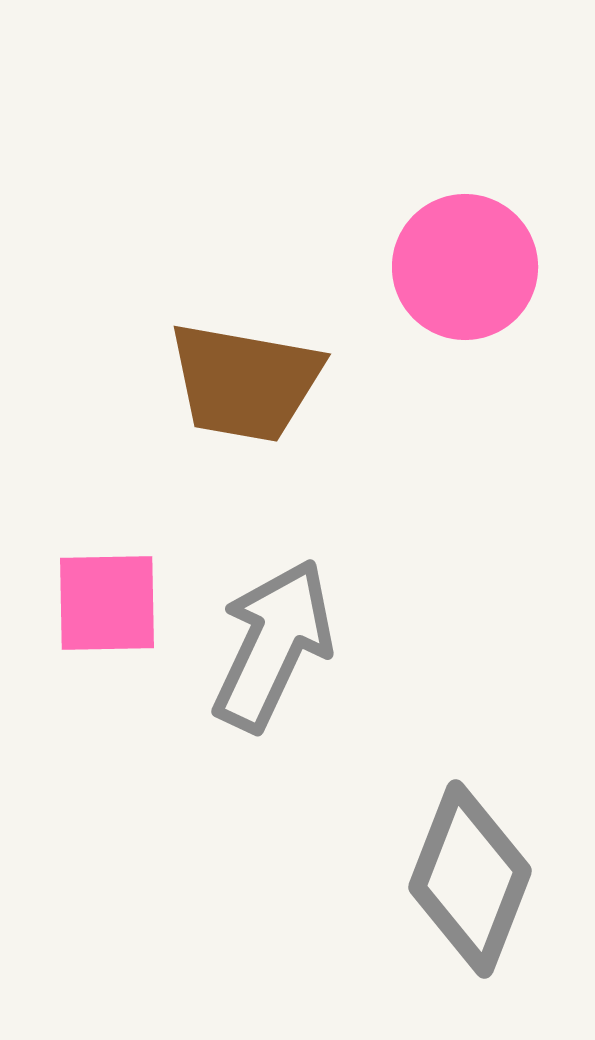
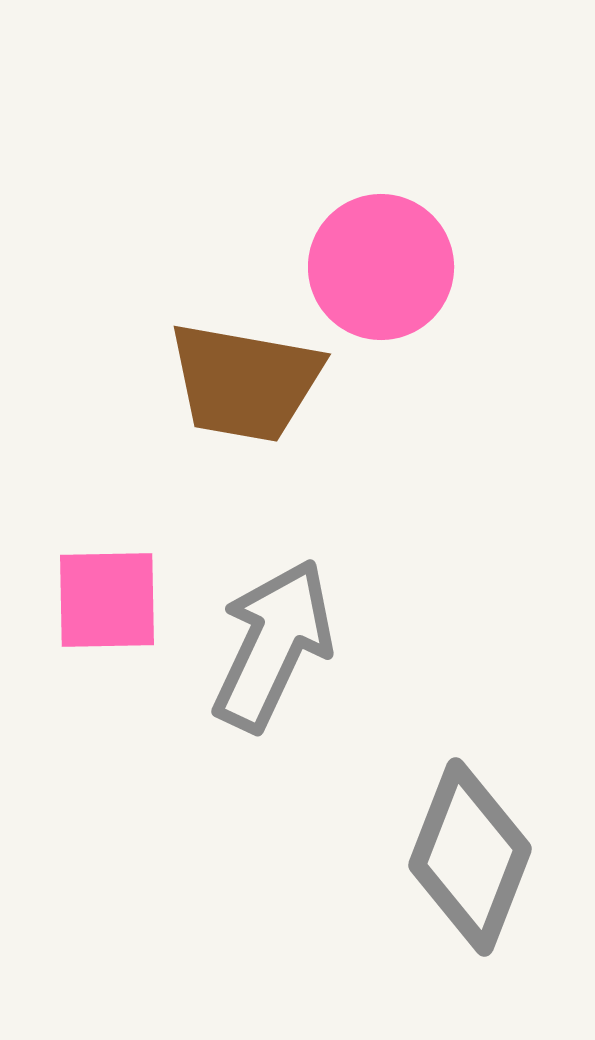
pink circle: moved 84 px left
pink square: moved 3 px up
gray diamond: moved 22 px up
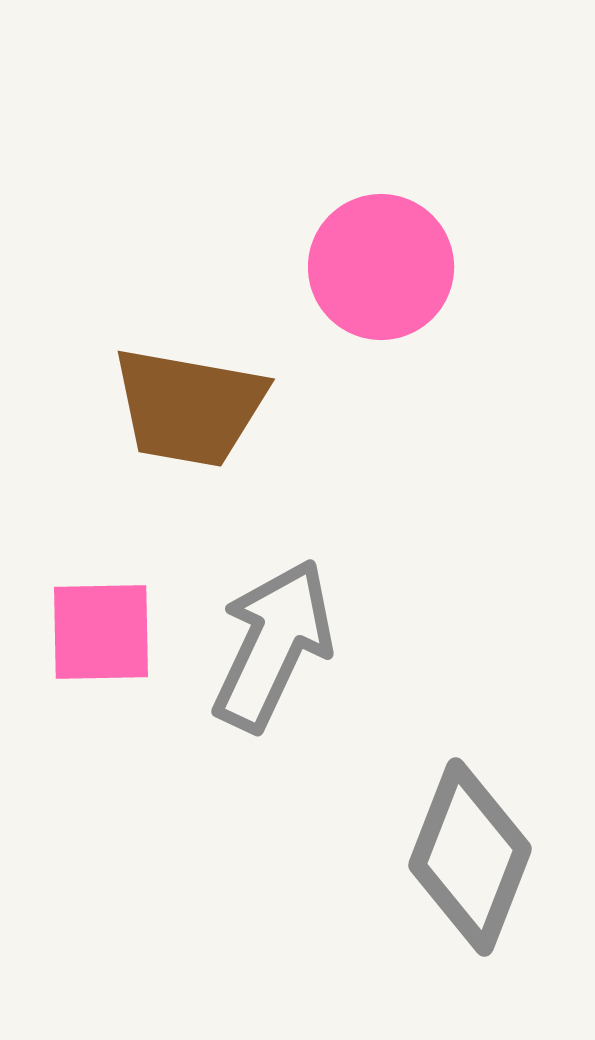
brown trapezoid: moved 56 px left, 25 px down
pink square: moved 6 px left, 32 px down
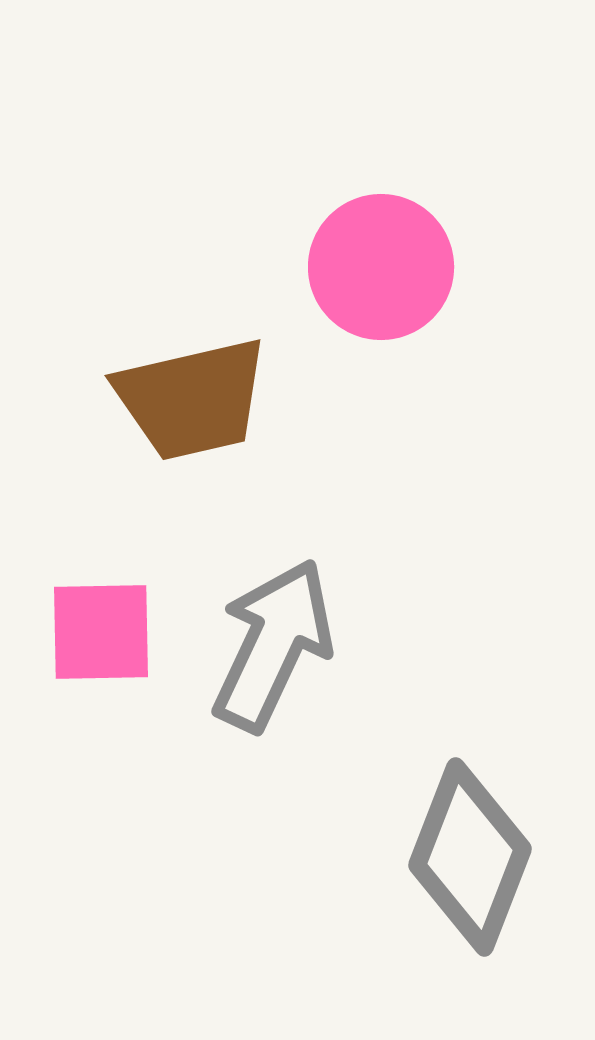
brown trapezoid: moved 3 px right, 8 px up; rotated 23 degrees counterclockwise
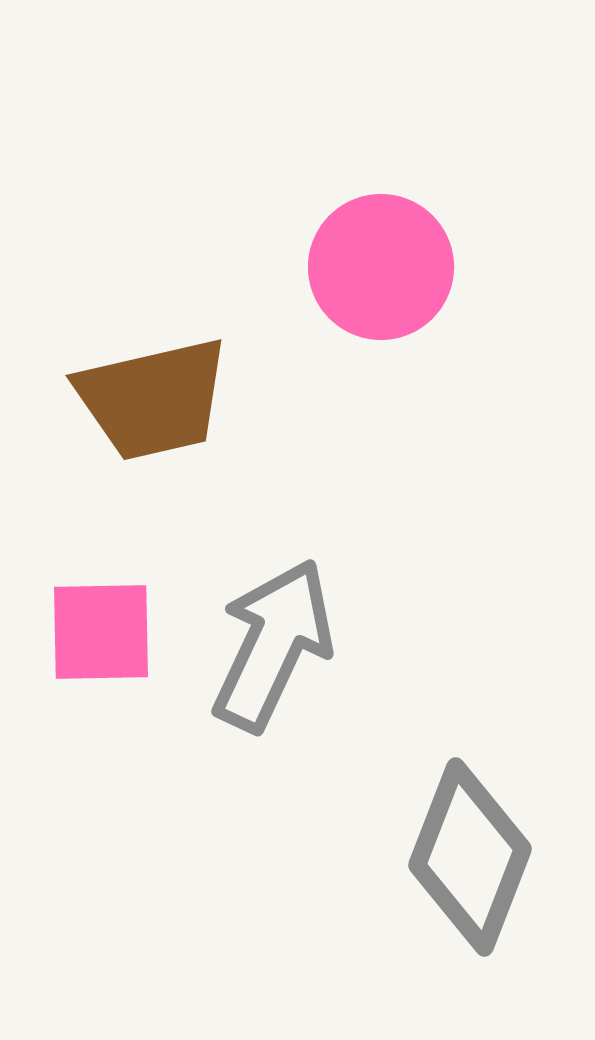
brown trapezoid: moved 39 px left
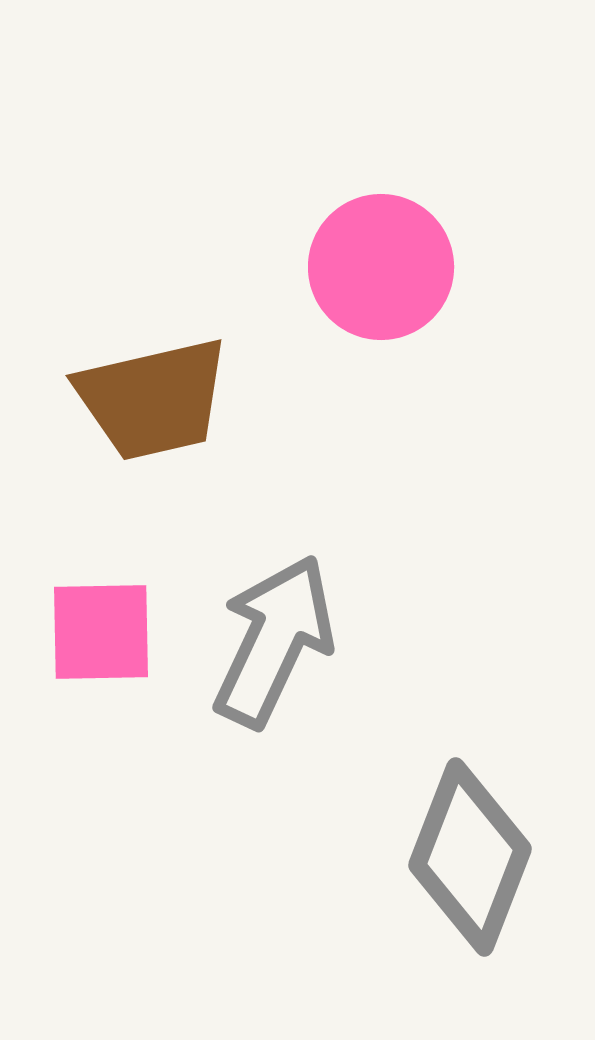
gray arrow: moved 1 px right, 4 px up
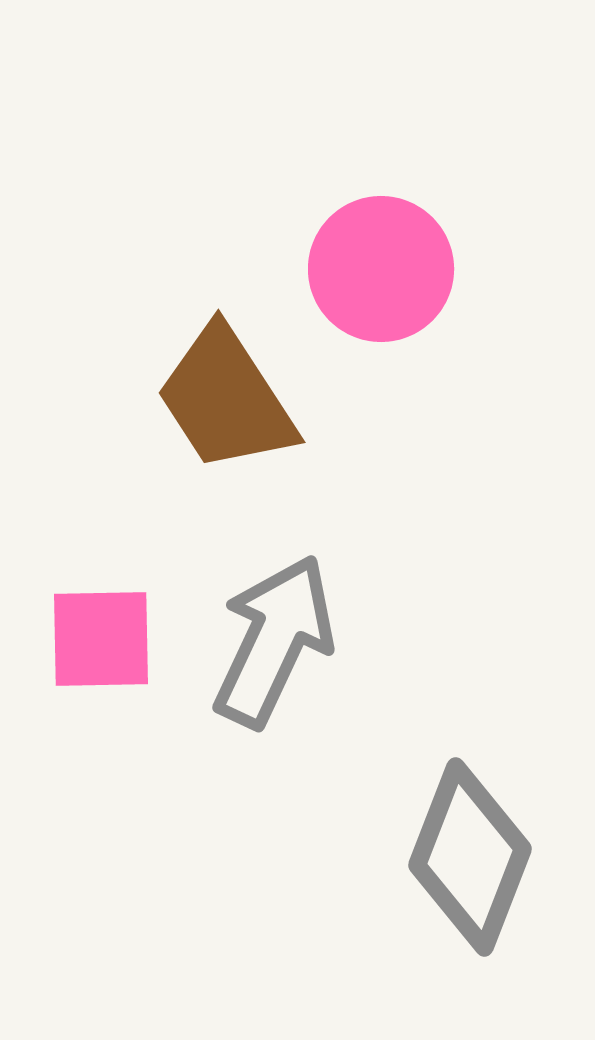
pink circle: moved 2 px down
brown trapezoid: moved 73 px right; rotated 70 degrees clockwise
pink square: moved 7 px down
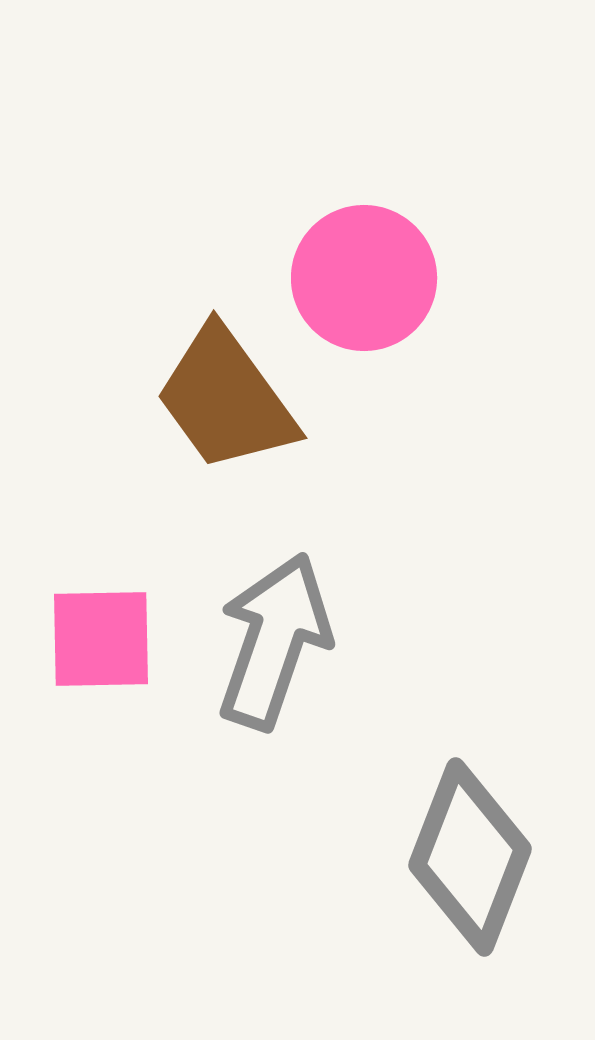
pink circle: moved 17 px left, 9 px down
brown trapezoid: rotated 3 degrees counterclockwise
gray arrow: rotated 6 degrees counterclockwise
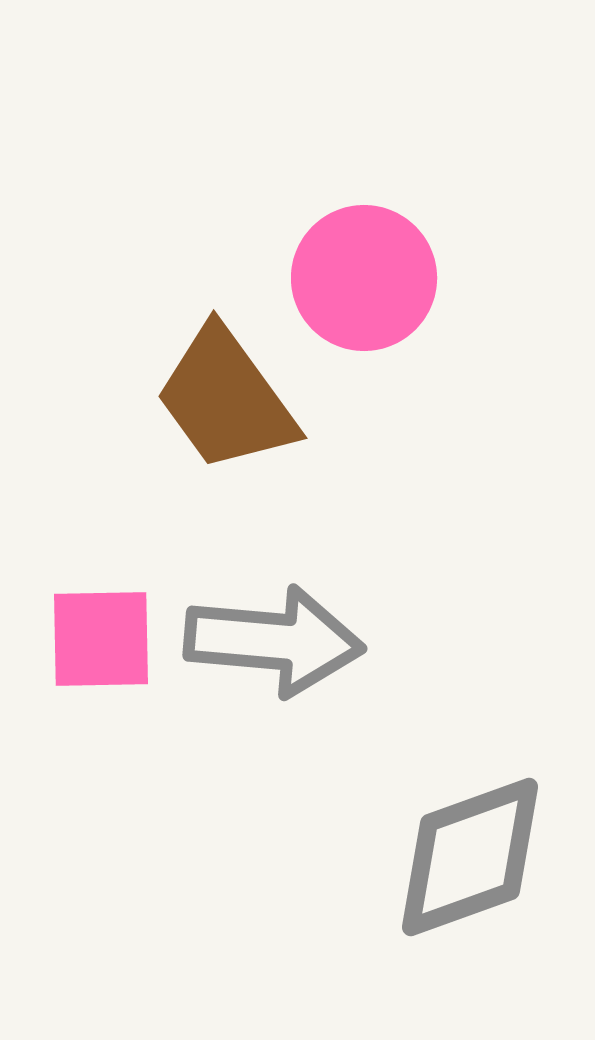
gray arrow: rotated 76 degrees clockwise
gray diamond: rotated 49 degrees clockwise
